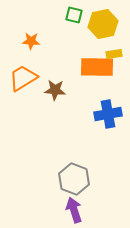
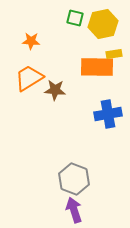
green square: moved 1 px right, 3 px down
orange trapezoid: moved 6 px right
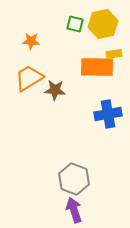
green square: moved 6 px down
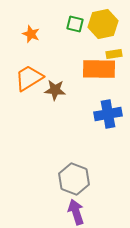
orange star: moved 7 px up; rotated 18 degrees clockwise
orange rectangle: moved 2 px right, 2 px down
purple arrow: moved 2 px right, 2 px down
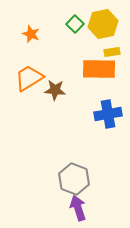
green square: rotated 30 degrees clockwise
yellow rectangle: moved 2 px left, 2 px up
purple arrow: moved 2 px right, 4 px up
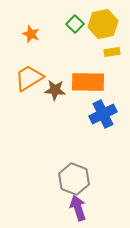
orange rectangle: moved 11 px left, 13 px down
blue cross: moved 5 px left; rotated 16 degrees counterclockwise
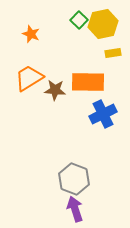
green square: moved 4 px right, 4 px up
yellow rectangle: moved 1 px right, 1 px down
purple arrow: moved 3 px left, 1 px down
